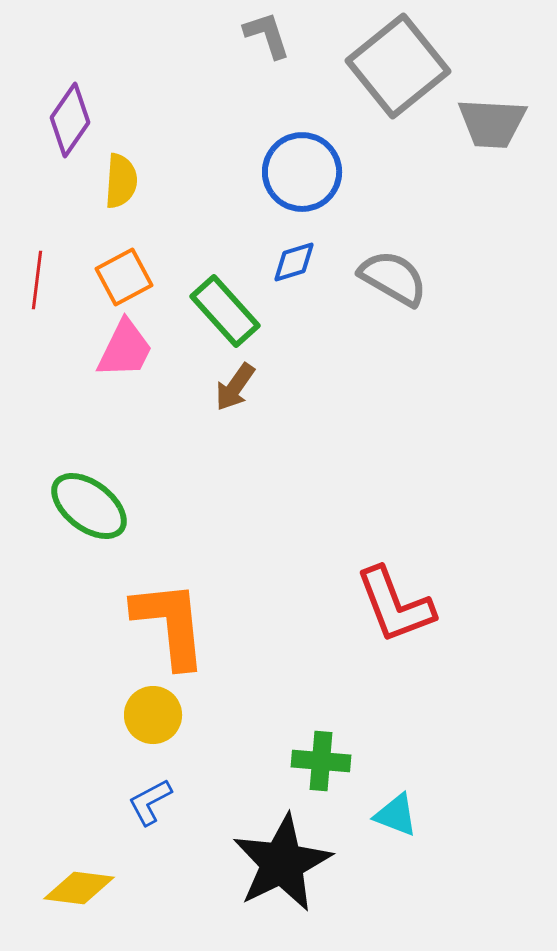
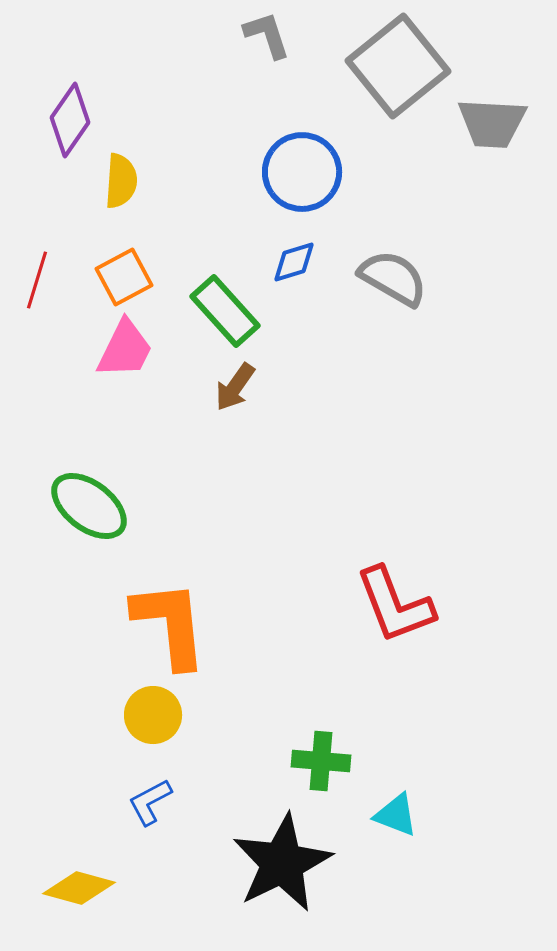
red line: rotated 10 degrees clockwise
yellow diamond: rotated 8 degrees clockwise
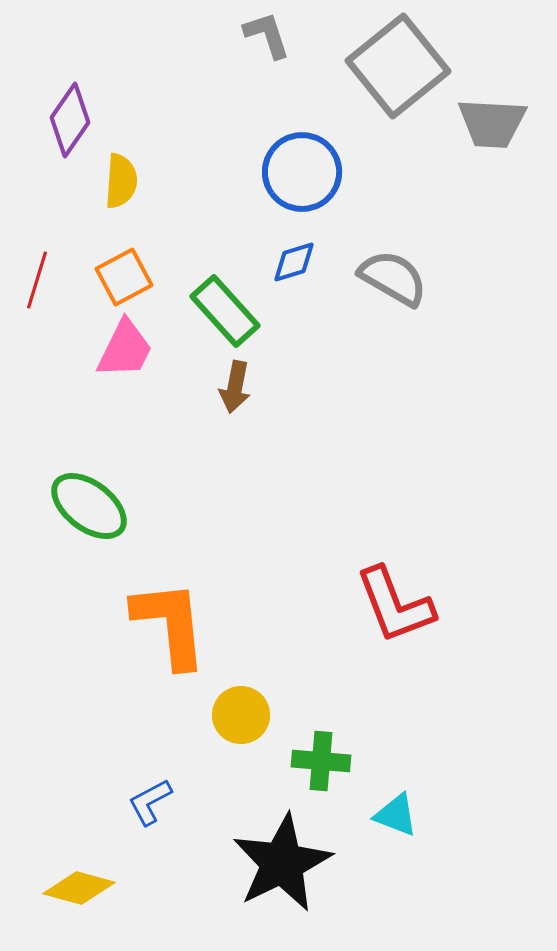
brown arrow: rotated 24 degrees counterclockwise
yellow circle: moved 88 px right
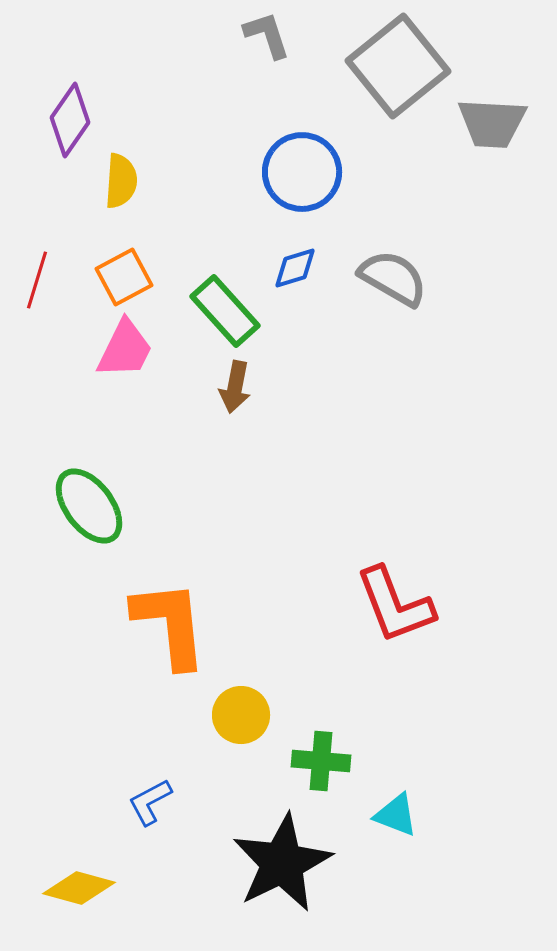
blue diamond: moved 1 px right, 6 px down
green ellipse: rotated 16 degrees clockwise
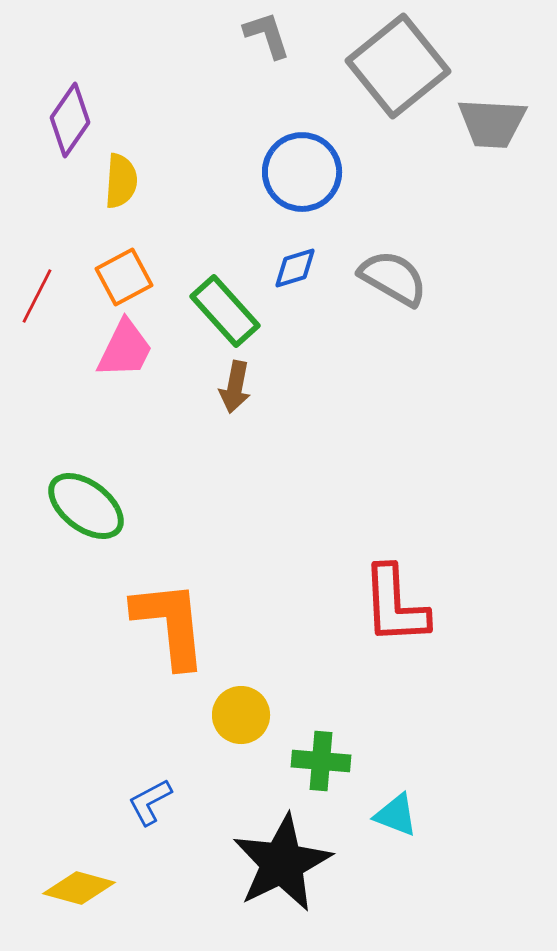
red line: moved 16 px down; rotated 10 degrees clockwise
green ellipse: moved 3 px left; rotated 16 degrees counterclockwise
red L-shape: rotated 18 degrees clockwise
